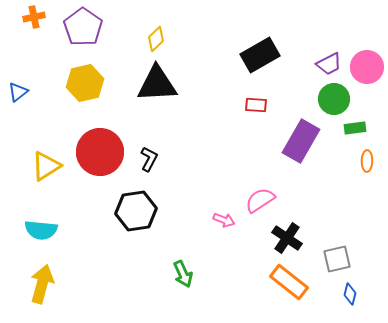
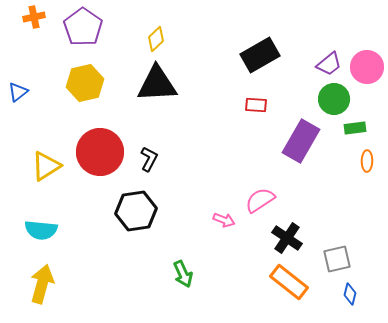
purple trapezoid: rotated 12 degrees counterclockwise
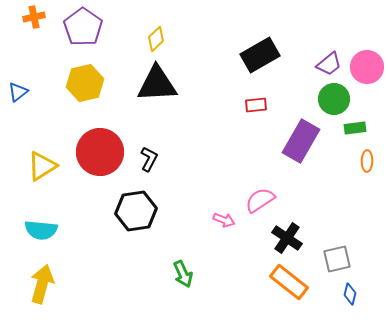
red rectangle: rotated 10 degrees counterclockwise
yellow triangle: moved 4 px left
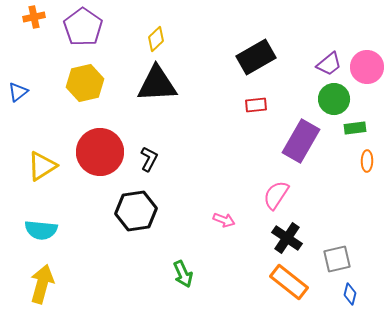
black rectangle: moved 4 px left, 2 px down
pink semicircle: moved 16 px right, 5 px up; rotated 24 degrees counterclockwise
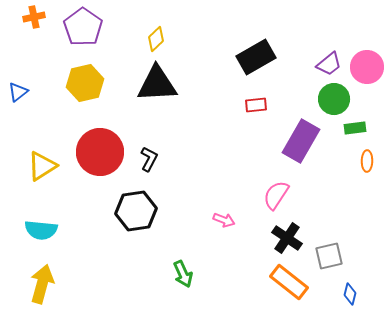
gray square: moved 8 px left, 3 px up
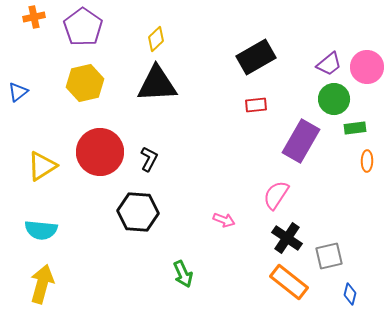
black hexagon: moved 2 px right, 1 px down; rotated 12 degrees clockwise
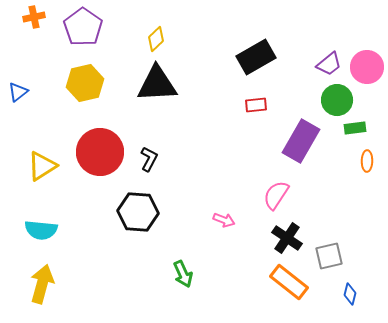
green circle: moved 3 px right, 1 px down
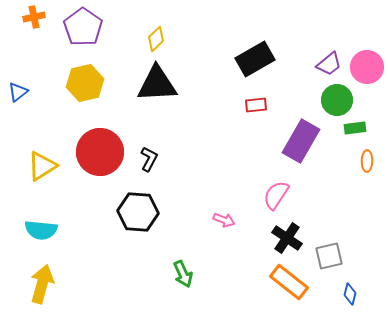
black rectangle: moved 1 px left, 2 px down
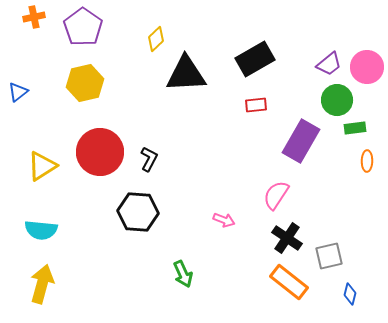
black triangle: moved 29 px right, 10 px up
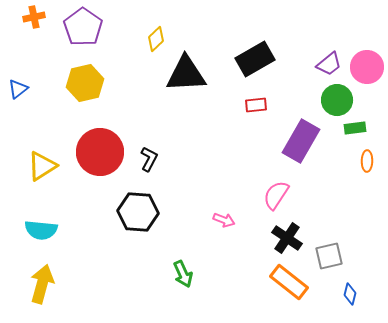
blue triangle: moved 3 px up
